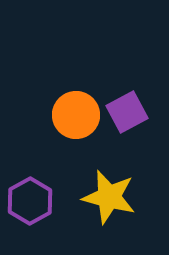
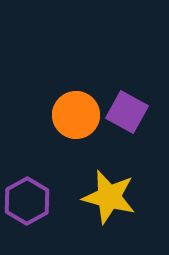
purple square: rotated 33 degrees counterclockwise
purple hexagon: moved 3 px left
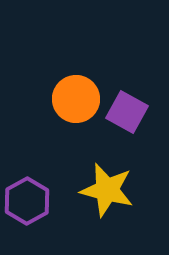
orange circle: moved 16 px up
yellow star: moved 2 px left, 7 px up
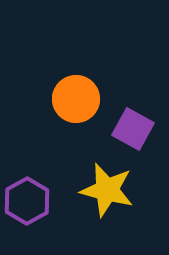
purple square: moved 6 px right, 17 px down
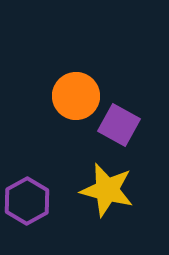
orange circle: moved 3 px up
purple square: moved 14 px left, 4 px up
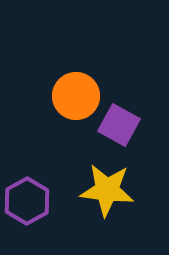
yellow star: rotated 8 degrees counterclockwise
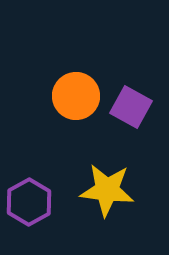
purple square: moved 12 px right, 18 px up
purple hexagon: moved 2 px right, 1 px down
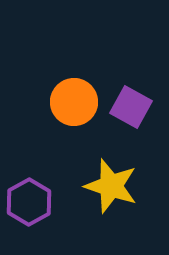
orange circle: moved 2 px left, 6 px down
yellow star: moved 4 px right, 4 px up; rotated 12 degrees clockwise
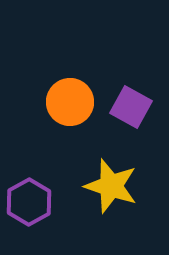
orange circle: moved 4 px left
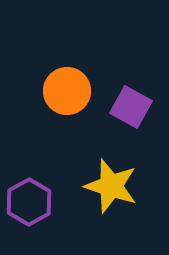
orange circle: moved 3 px left, 11 px up
